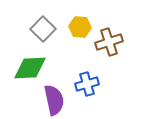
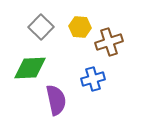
gray square: moved 2 px left, 2 px up
blue cross: moved 6 px right, 5 px up
purple semicircle: moved 2 px right
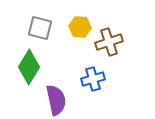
gray square: moved 1 px left, 1 px down; rotated 30 degrees counterclockwise
green diamond: moved 1 px left, 1 px up; rotated 56 degrees counterclockwise
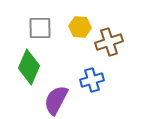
gray square: rotated 15 degrees counterclockwise
green diamond: rotated 8 degrees counterclockwise
blue cross: moved 1 px left, 1 px down
purple semicircle: rotated 140 degrees counterclockwise
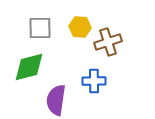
brown cross: moved 1 px left
green diamond: rotated 52 degrees clockwise
blue cross: moved 2 px right, 1 px down; rotated 15 degrees clockwise
purple semicircle: rotated 20 degrees counterclockwise
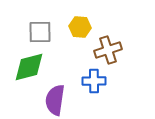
gray square: moved 4 px down
brown cross: moved 8 px down
purple semicircle: moved 1 px left
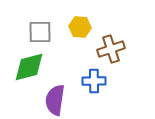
brown cross: moved 3 px right, 1 px up
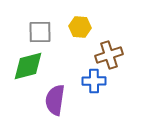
brown cross: moved 2 px left, 6 px down
green diamond: moved 1 px left, 1 px up
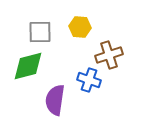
blue cross: moved 5 px left, 1 px up; rotated 20 degrees clockwise
